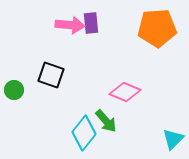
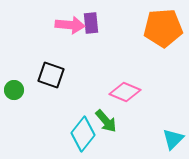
orange pentagon: moved 6 px right
cyan diamond: moved 1 px left, 1 px down
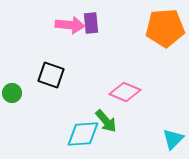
orange pentagon: moved 2 px right
green circle: moved 2 px left, 3 px down
cyan diamond: rotated 48 degrees clockwise
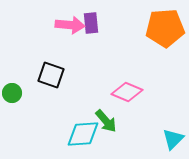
pink diamond: moved 2 px right
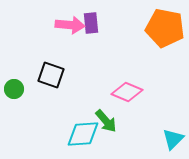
orange pentagon: rotated 15 degrees clockwise
green circle: moved 2 px right, 4 px up
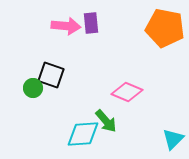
pink arrow: moved 4 px left, 1 px down
green circle: moved 19 px right, 1 px up
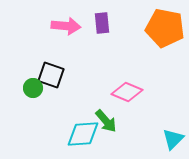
purple rectangle: moved 11 px right
